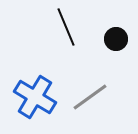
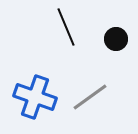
blue cross: rotated 12 degrees counterclockwise
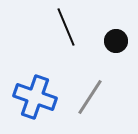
black circle: moved 2 px down
gray line: rotated 21 degrees counterclockwise
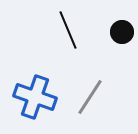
black line: moved 2 px right, 3 px down
black circle: moved 6 px right, 9 px up
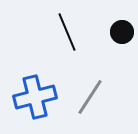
black line: moved 1 px left, 2 px down
blue cross: rotated 33 degrees counterclockwise
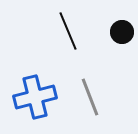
black line: moved 1 px right, 1 px up
gray line: rotated 54 degrees counterclockwise
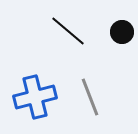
black line: rotated 27 degrees counterclockwise
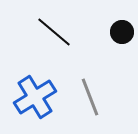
black line: moved 14 px left, 1 px down
blue cross: rotated 18 degrees counterclockwise
